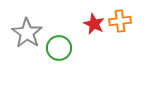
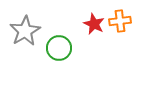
gray star: moved 2 px left, 2 px up; rotated 8 degrees clockwise
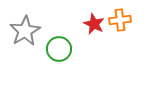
orange cross: moved 1 px up
green circle: moved 1 px down
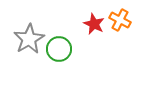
orange cross: rotated 35 degrees clockwise
gray star: moved 4 px right, 8 px down
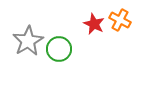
gray star: moved 1 px left, 2 px down
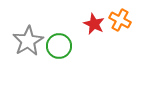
green circle: moved 3 px up
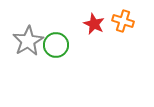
orange cross: moved 3 px right, 1 px down; rotated 10 degrees counterclockwise
green circle: moved 3 px left, 1 px up
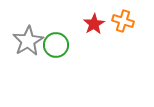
red star: rotated 15 degrees clockwise
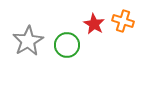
red star: rotated 10 degrees counterclockwise
green circle: moved 11 px right
